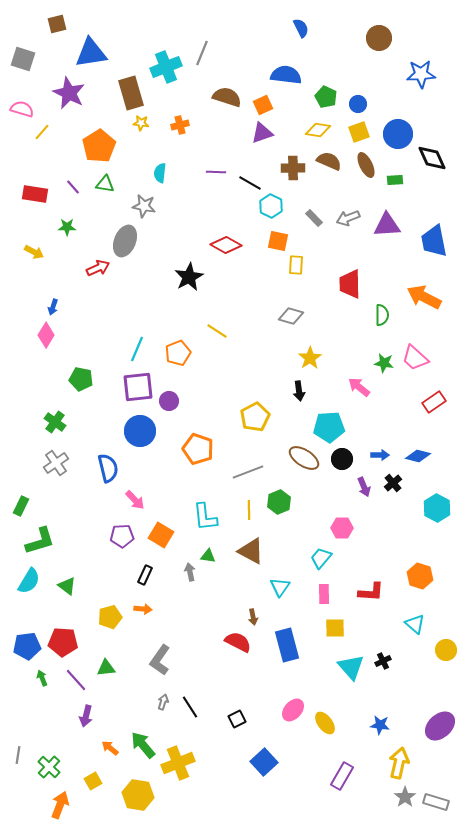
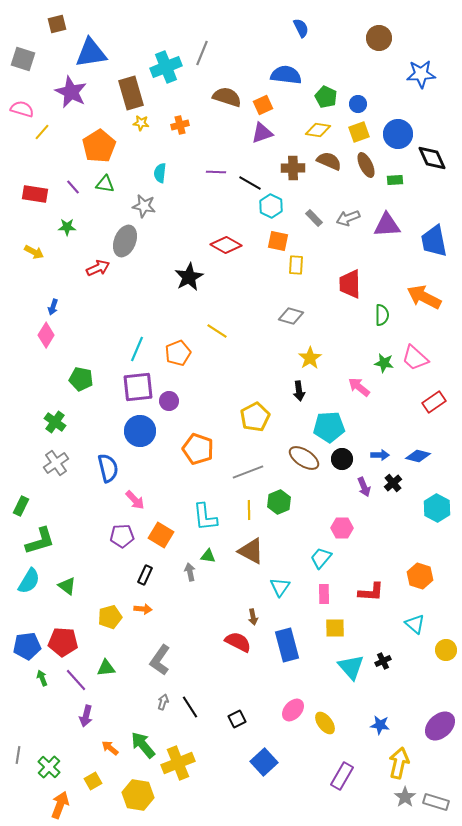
purple star at (69, 93): moved 2 px right, 1 px up
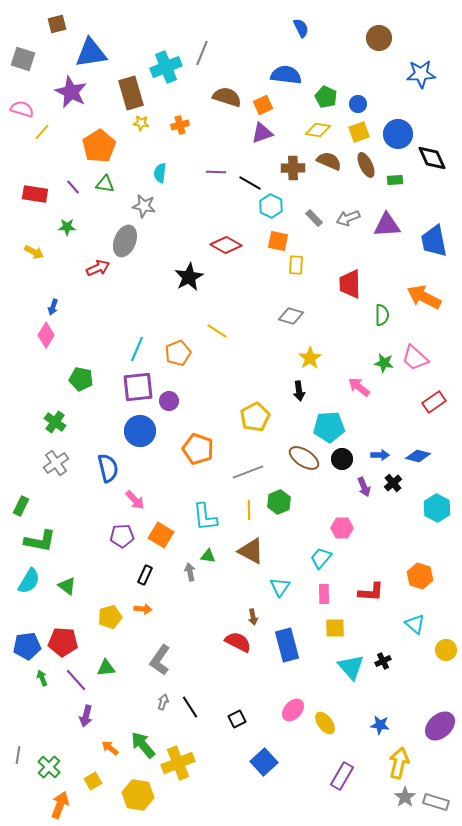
green L-shape at (40, 541): rotated 28 degrees clockwise
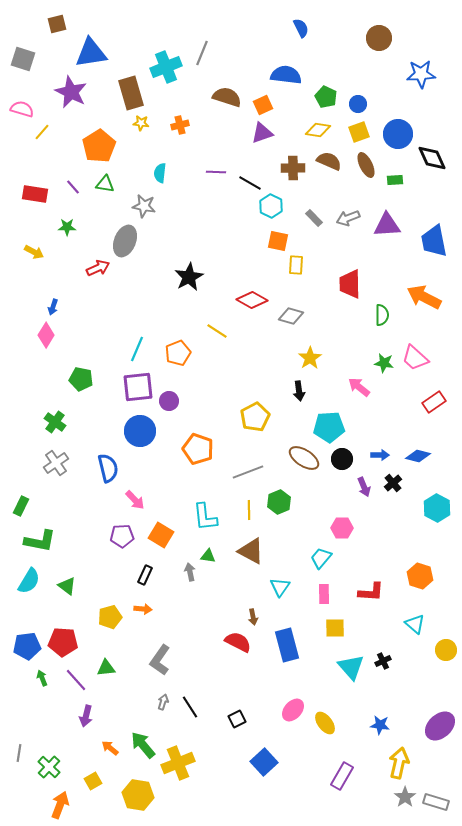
red diamond at (226, 245): moved 26 px right, 55 px down
gray line at (18, 755): moved 1 px right, 2 px up
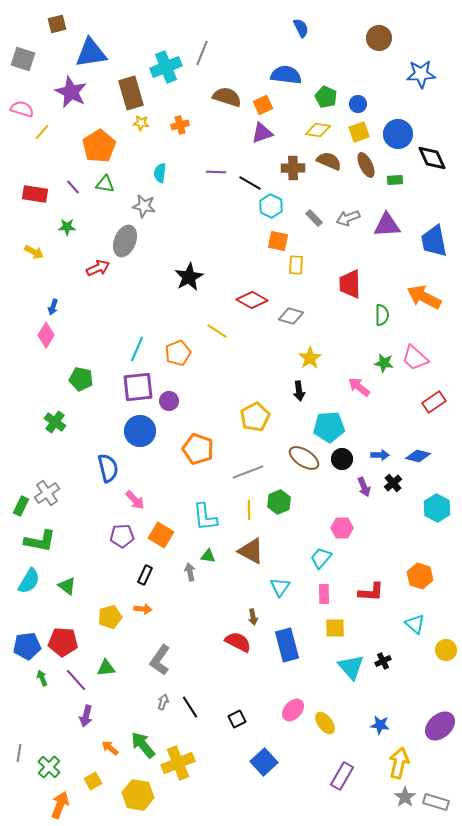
gray cross at (56, 463): moved 9 px left, 30 px down
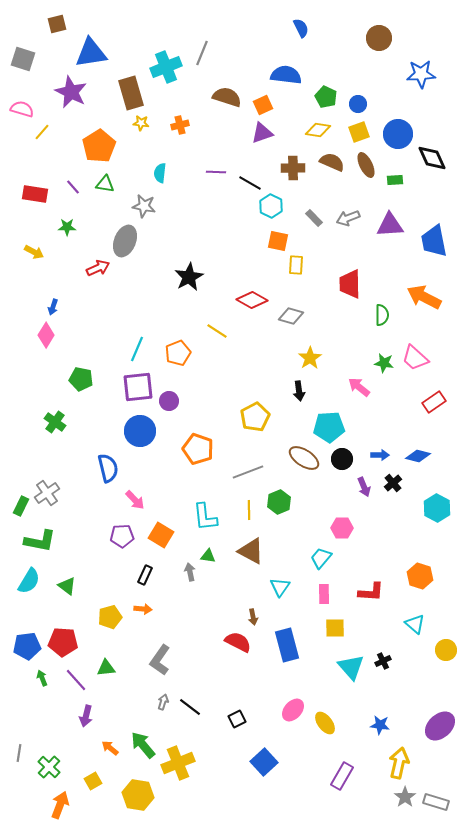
brown semicircle at (329, 161): moved 3 px right, 1 px down
purple triangle at (387, 225): moved 3 px right
black line at (190, 707): rotated 20 degrees counterclockwise
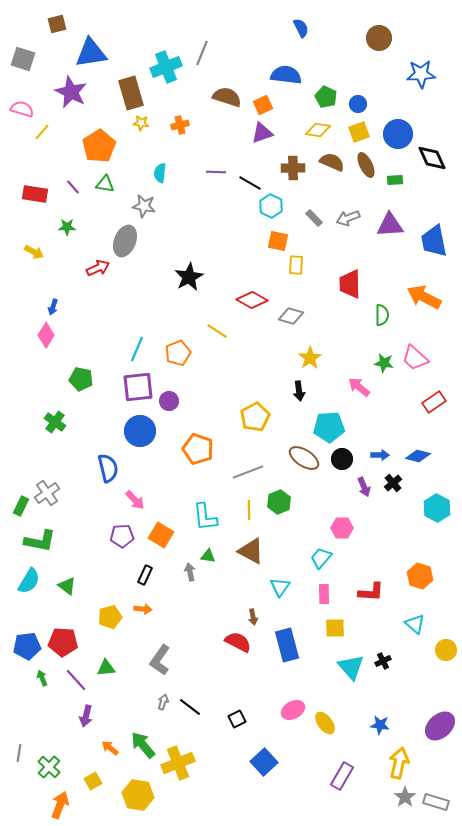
pink ellipse at (293, 710): rotated 20 degrees clockwise
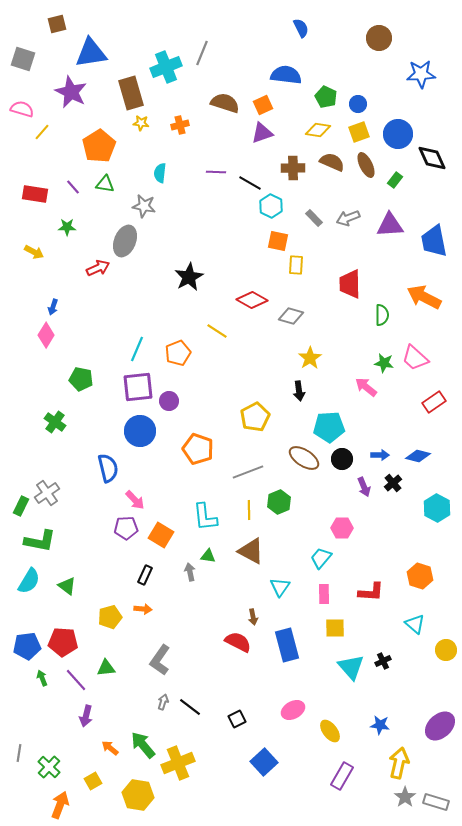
brown semicircle at (227, 97): moved 2 px left, 6 px down
green rectangle at (395, 180): rotated 49 degrees counterclockwise
pink arrow at (359, 387): moved 7 px right
purple pentagon at (122, 536): moved 4 px right, 8 px up
yellow ellipse at (325, 723): moved 5 px right, 8 px down
